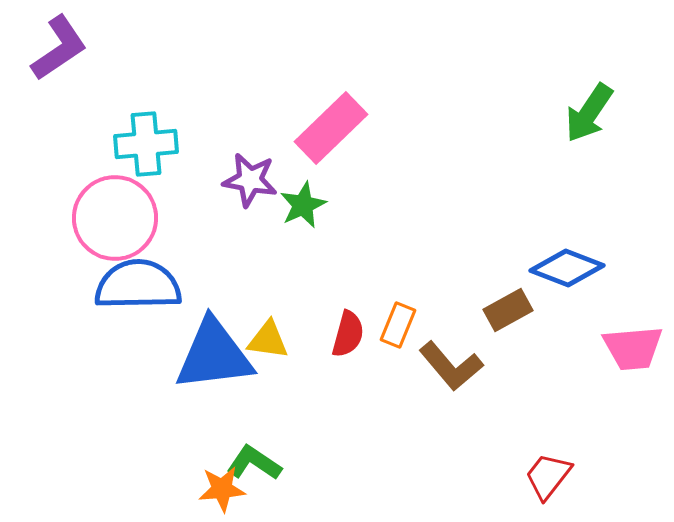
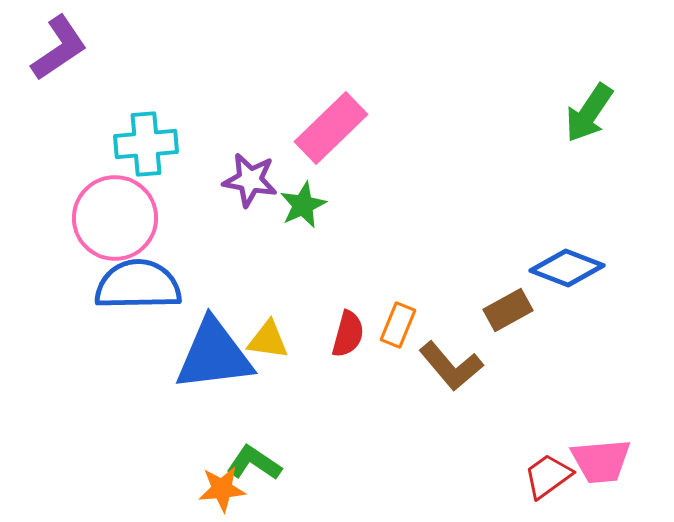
pink trapezoid: moved 32 px left, 113 px down
red trapezoid: rotated 16 degrees clockwise
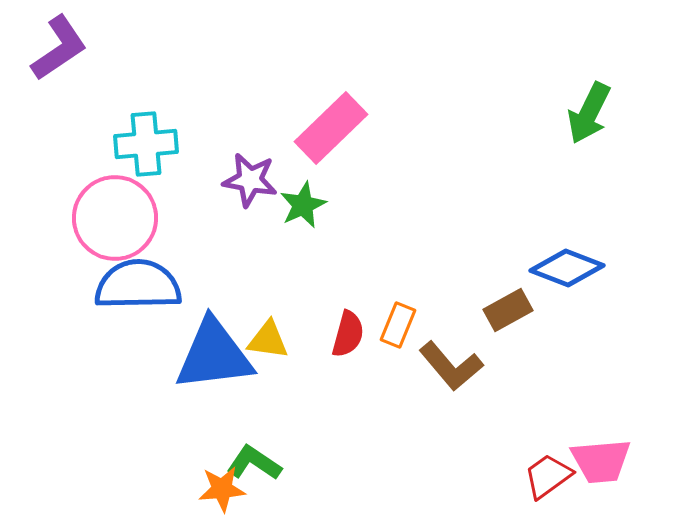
green arrow: rotated 8 degrees counterclockwise
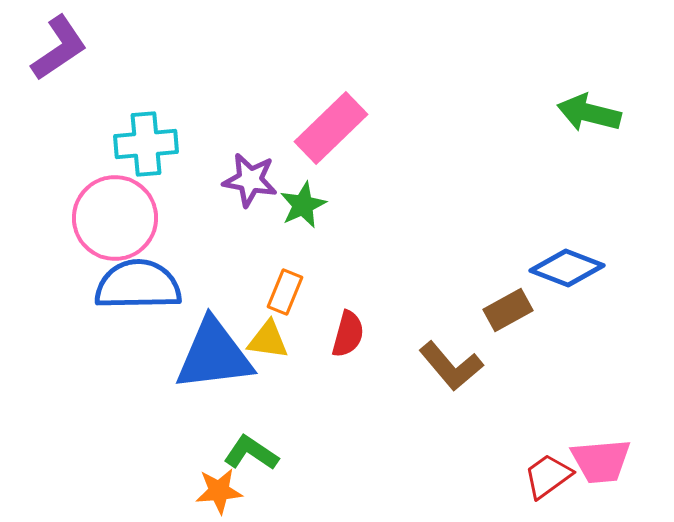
green arrow: rotated 78 degrees clockwise
orange rectangle: moved 113 px left, 33 px up
green L-shape: moved 3 px left, 10 px up
orange star: moved 3 px left, 2 px down
